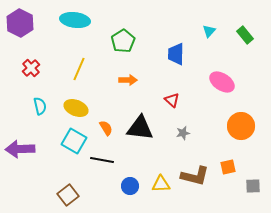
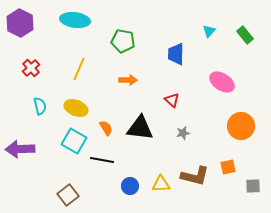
green pentagon: rotated 30 degrees counterclockwise
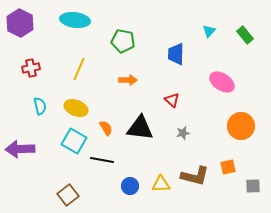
red cross: rotated 30 degrees clockwise
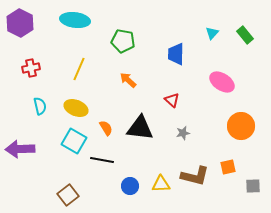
cyan triangle: moved 3 px right, 2 px down
orange arrow: rotated 138 degrees counterclockwise
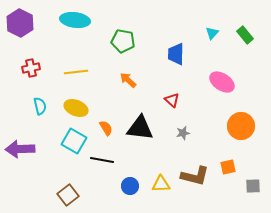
yellow line: moved 3 px left, 3 px down; rotated 60 degrees clockwise
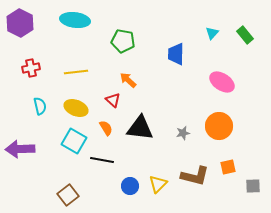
red triangle: moved 59 px left
orange circle: moved 22 px left
yellow triangle: moved 3 px left; rotated 42 degrees counterclockwise
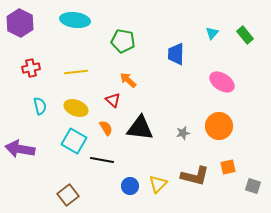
purple arrow: rotated 12 degrees clockwise
gray square: rotated 21 degrees clockwise
